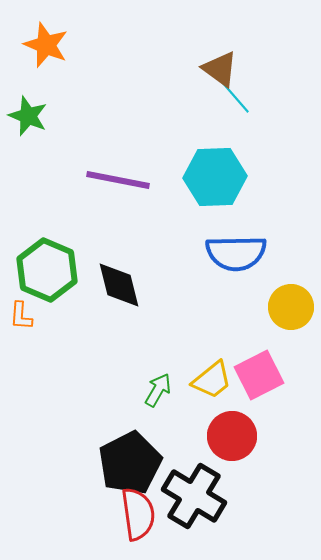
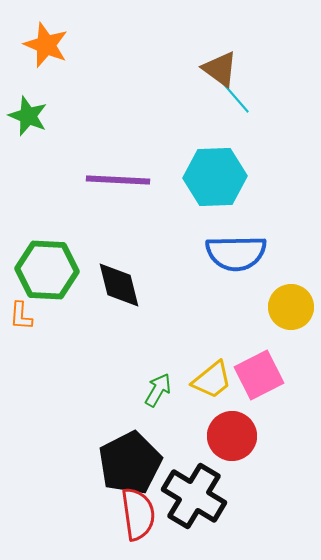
purple line: rotated 8 degrees counterclockwise
green hexagon: rotated 20 degrees counterclockwise
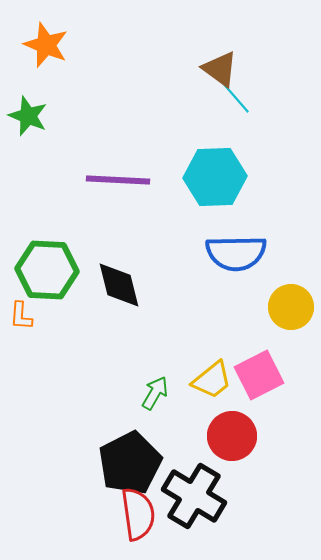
green arrow: moved 3 px left, 3 px down
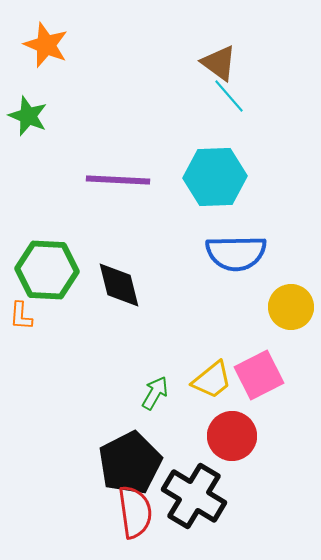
brown triangle: moved 1 px left, 6 px up
cyan line: moved 6 px left, 1 px up
red semicircle: moved 3 px left, 2 px up
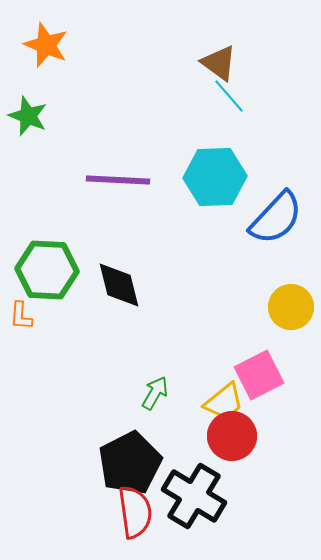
blue semicircle: moved 40 px right, 35 px up; rotated 46 degrees counterclockwise
yellow trapezoid: moved 12 px right, 22 px down
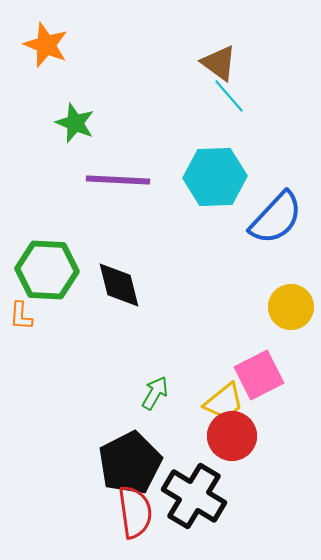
green star: moved 47 px right, 7 px down
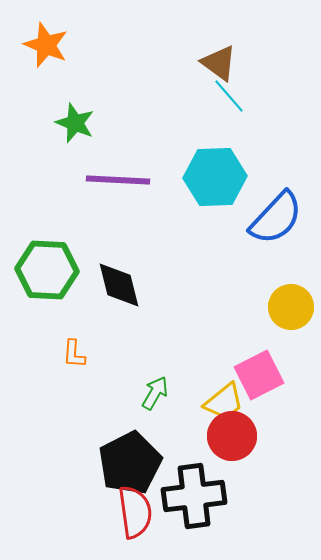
orange L-shape: moved 53 px right, 38 px down
black cross: rotated 38 degrees counterclockwise
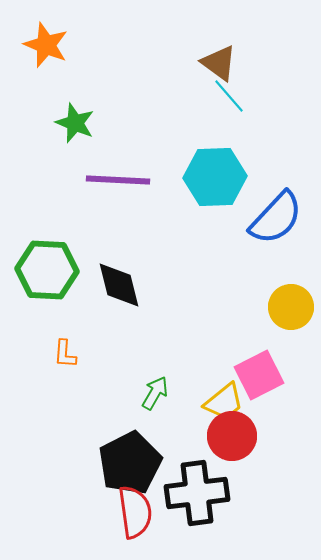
orange L-shape: moved 9 px left
black cross: moved 3 px right, 3 px up
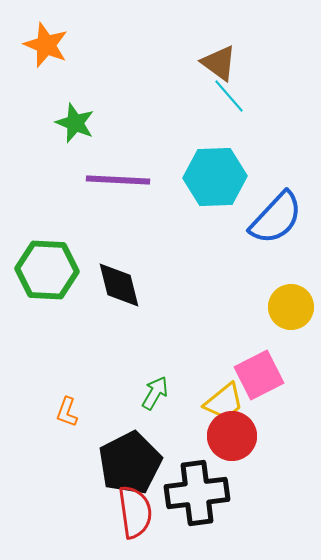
orange L-shape: moved 2 px right, 58 px down; rotated 16 degrees clockwise
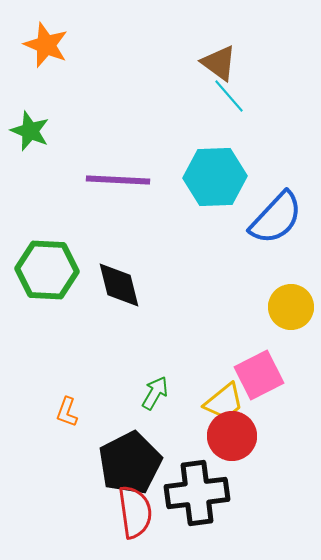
green star: moved 45 px left, 8 px down
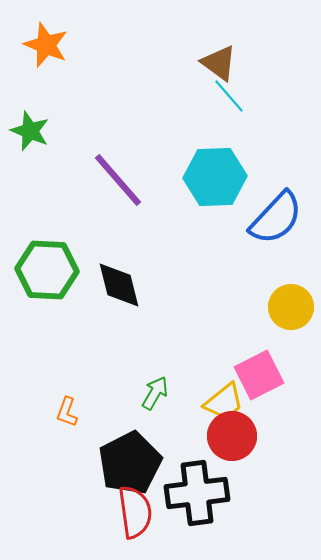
purple line: rotated 46 degrees clockwise
